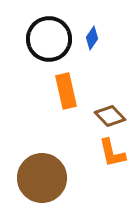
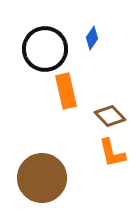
black circle: moved 4 px left, 10 px down
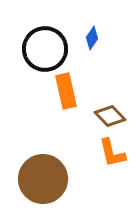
brown circle: moved 1 px right, 1 px down
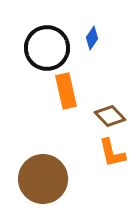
black circle: moved 2 px right, 1 px up
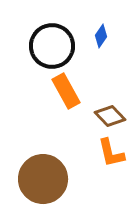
blue diamond: moved 9 px right, 2 px up
black circle: moved 5 px right, 2 px up
orange rectangle: rotated 16 degrees counterclockwise
orange L-shape: moved 1 px left
